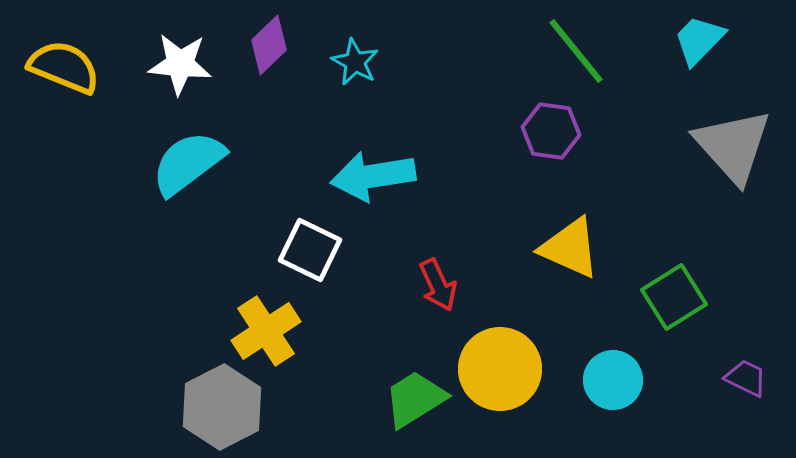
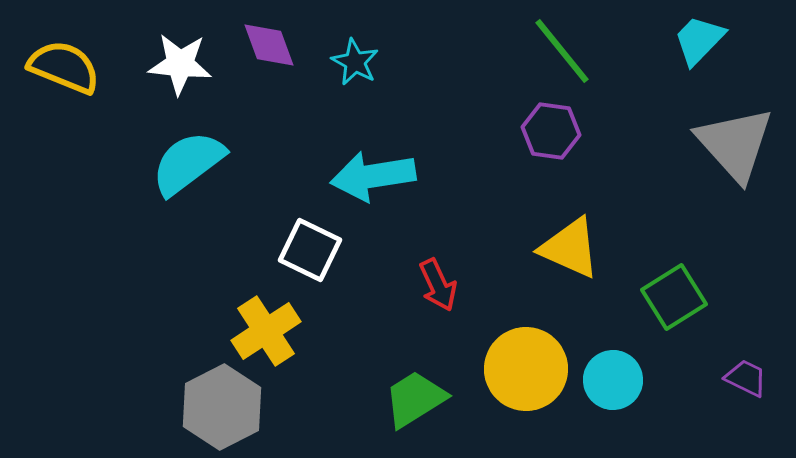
purple diamond: rotated 66 degrees counterclockwise
green line: moved 14 px left
gray triangle: moved 2 px right, 2 px up
yellow circle: moved 26 px right
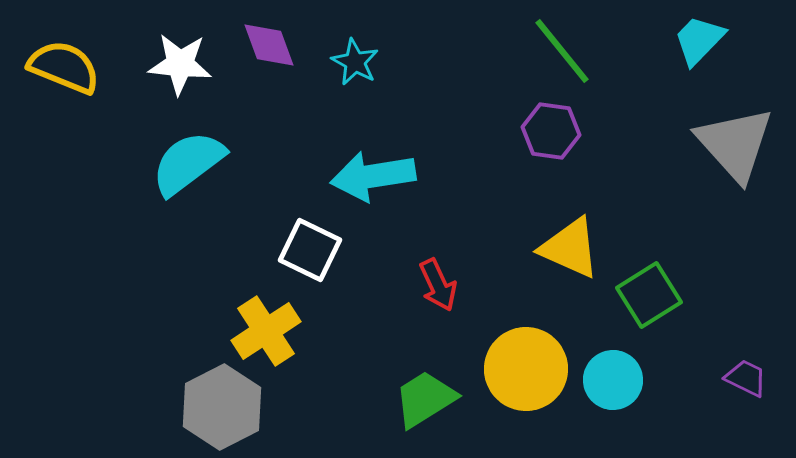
green square: moved 25 px left, 2 px up
green trapezoid: moved 10 px right
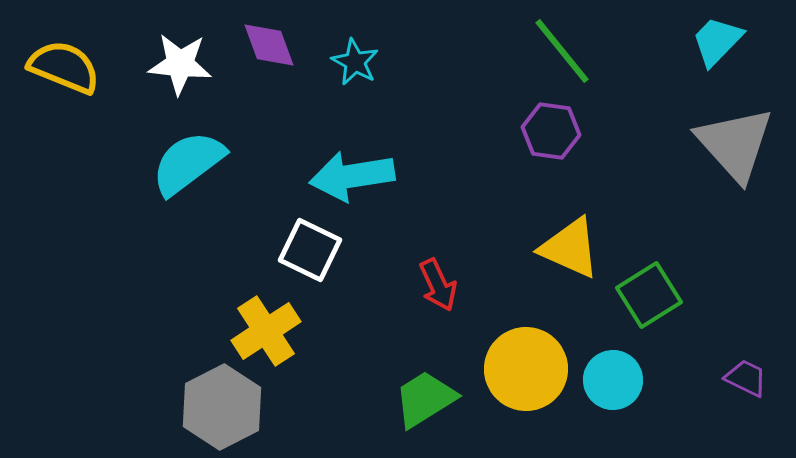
cyan trapezoid: moved 18 px right, 1 px down
cyan arrow: moved 21 px left
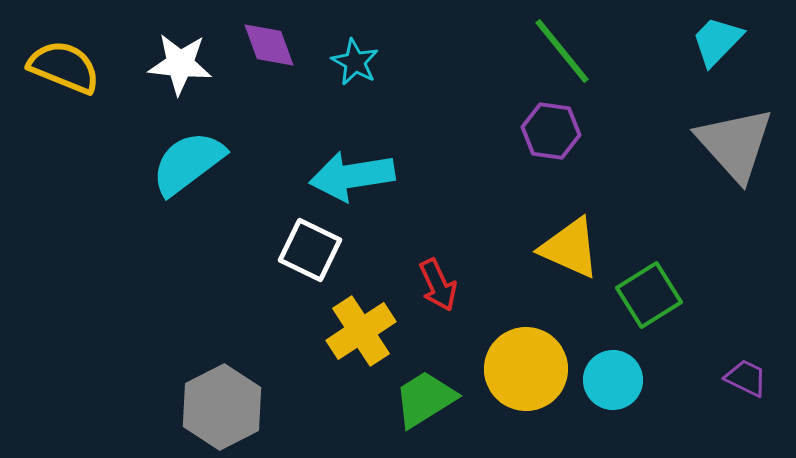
yellow cross: moved 95 px right
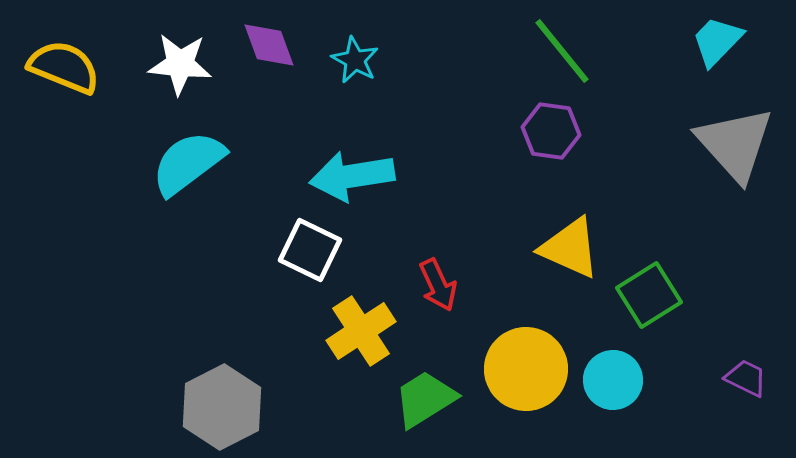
cyan star: moved 2 px up
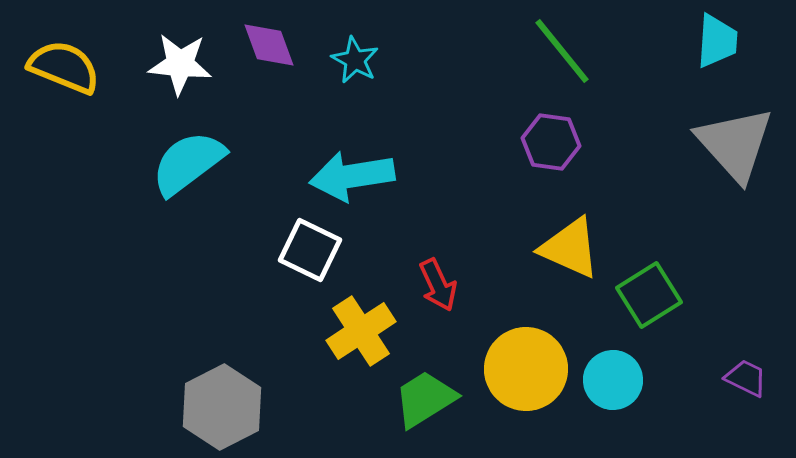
cyan trapezoid: rotated 140 degrees clockwise
purple hexagon: moved 11 px down
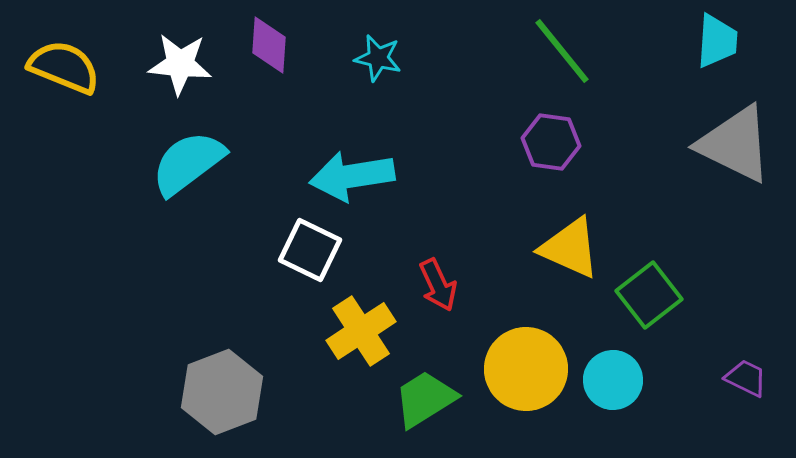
purple diamond: rotated 24 degrees clockwise
cyan star: moved 23 px right, 2 px up; rotated 15 degrees counterclockwise
gray triangle: rotated 22 degrees counterclockwise
green square: rotated 6 degrees counterclockwise
gray hexagon: moved 15 px up; rotated 6 degrees clockwise
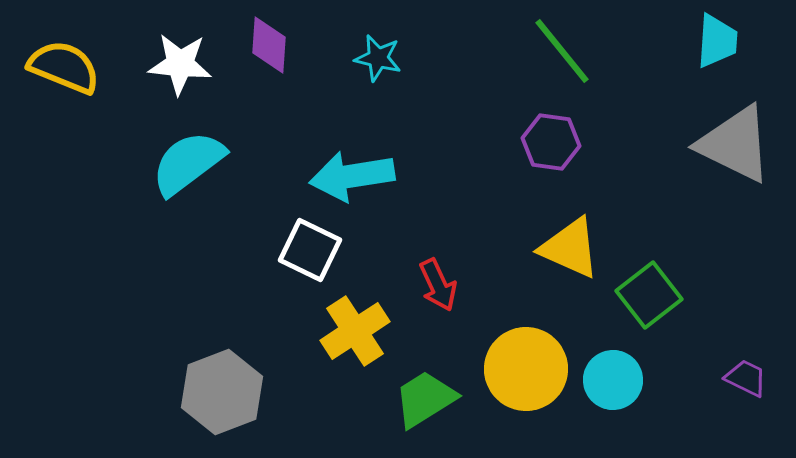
yellow cross: moved 6 px left
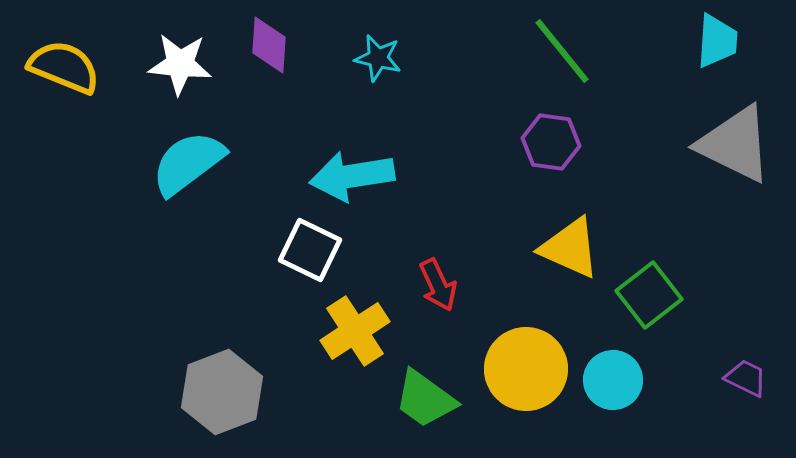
green trapezoid: rotated 112 degrees counterclockwise
